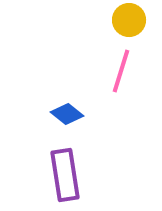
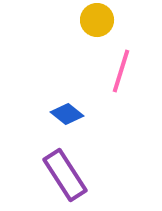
yellow circle: moved 32 px left
purple rectangle: rotated 24 degrees counterclockwise
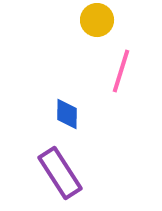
blue diamond: rotated 52 degrees clockwise
purple rectangle: moved 5 px left, 2 px up
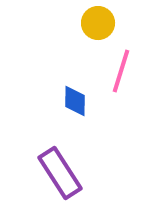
yellow circle: moved 1 px right, 3 px down
blue diamond: moved 8 px right, 13 px up
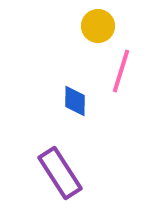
yellow circle: moved 3 px down
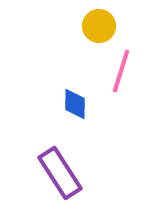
yellow circle: moved 1 px right
blue diamond: moved 3 px down
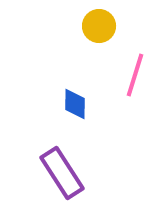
pink line: moved 14 px right, 4 px down
purple rectangle: moved 2 px right
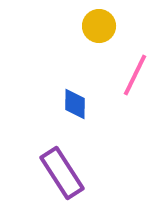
pink line: rotated 9 degrees clockwise
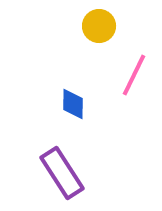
pink line: moved 1 px left
blue diamond: moved 2 px left
